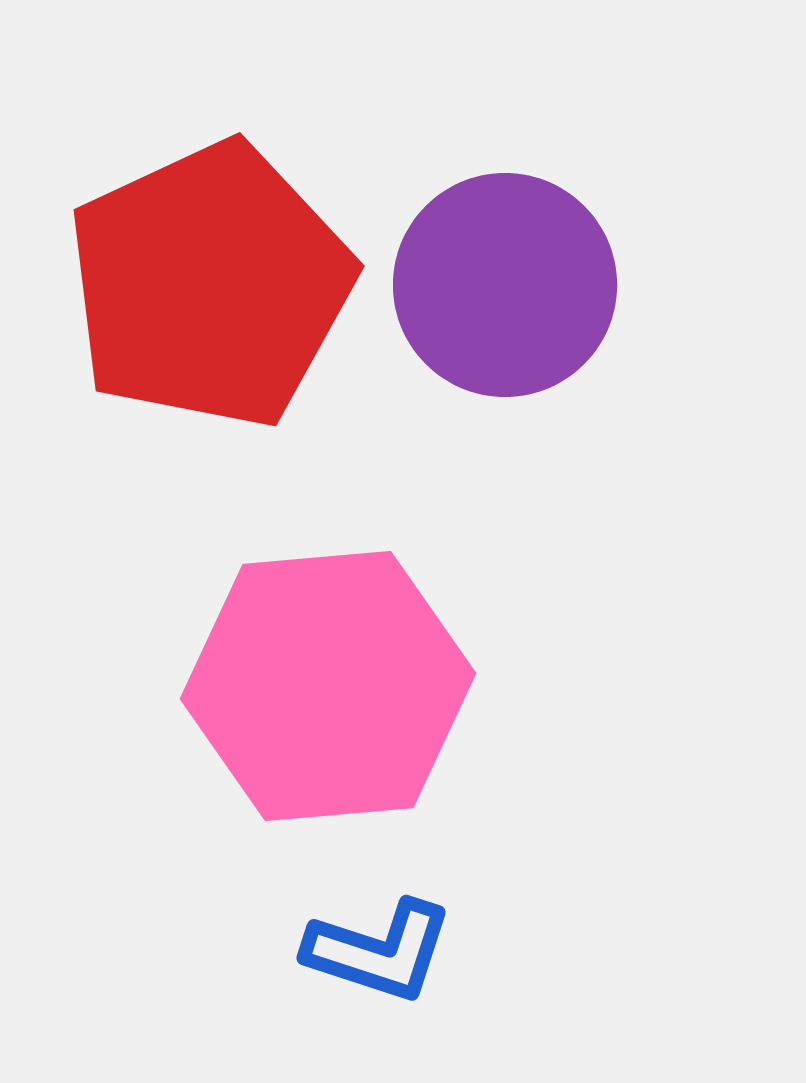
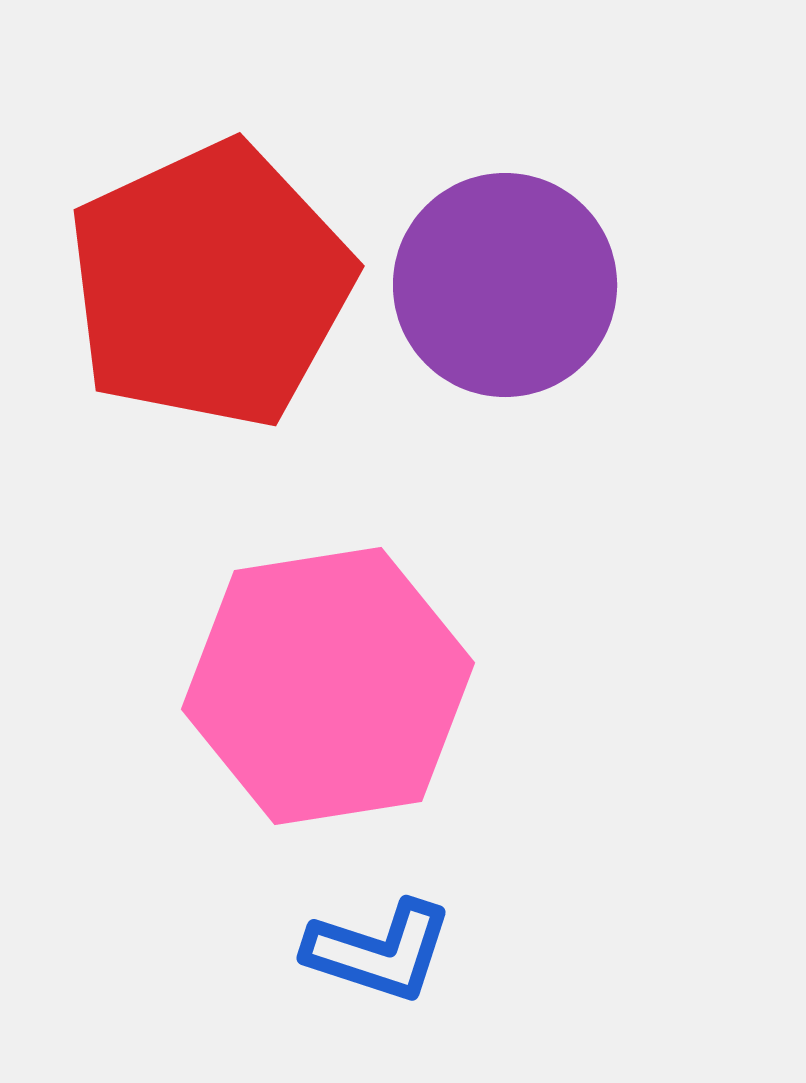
pink hexagon: rotated 4 degrees counterclockwise
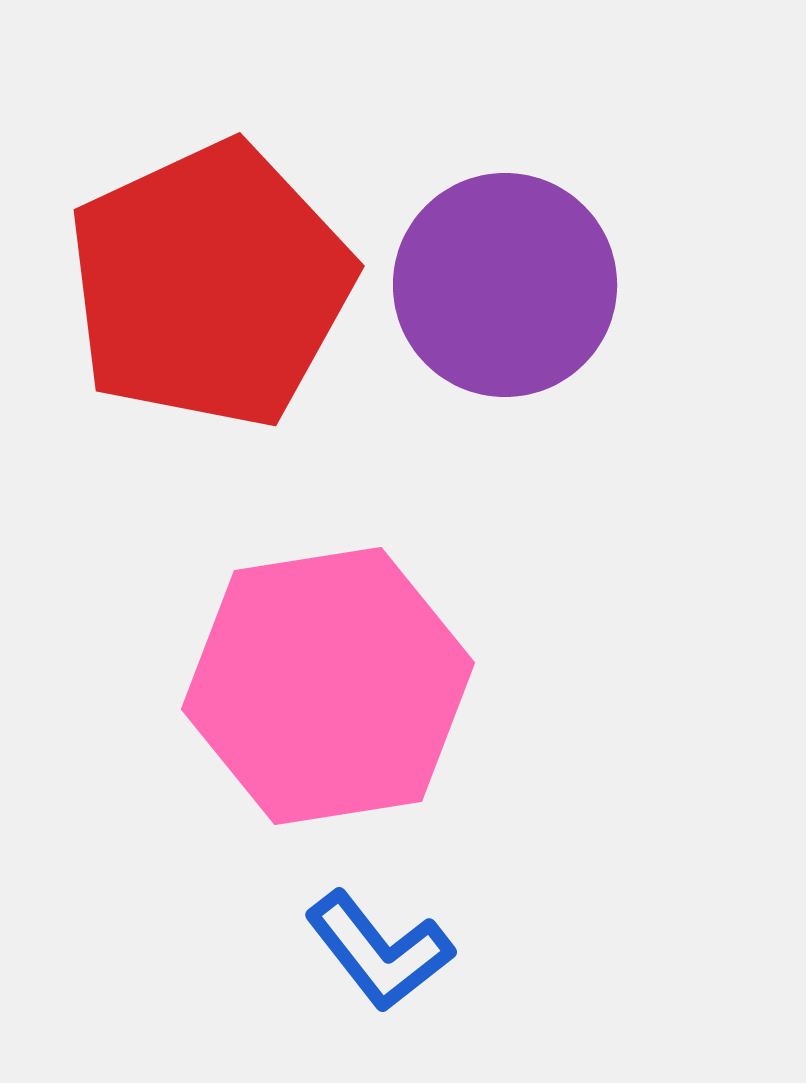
blue L-shape: rotated 34 degrees clockwise
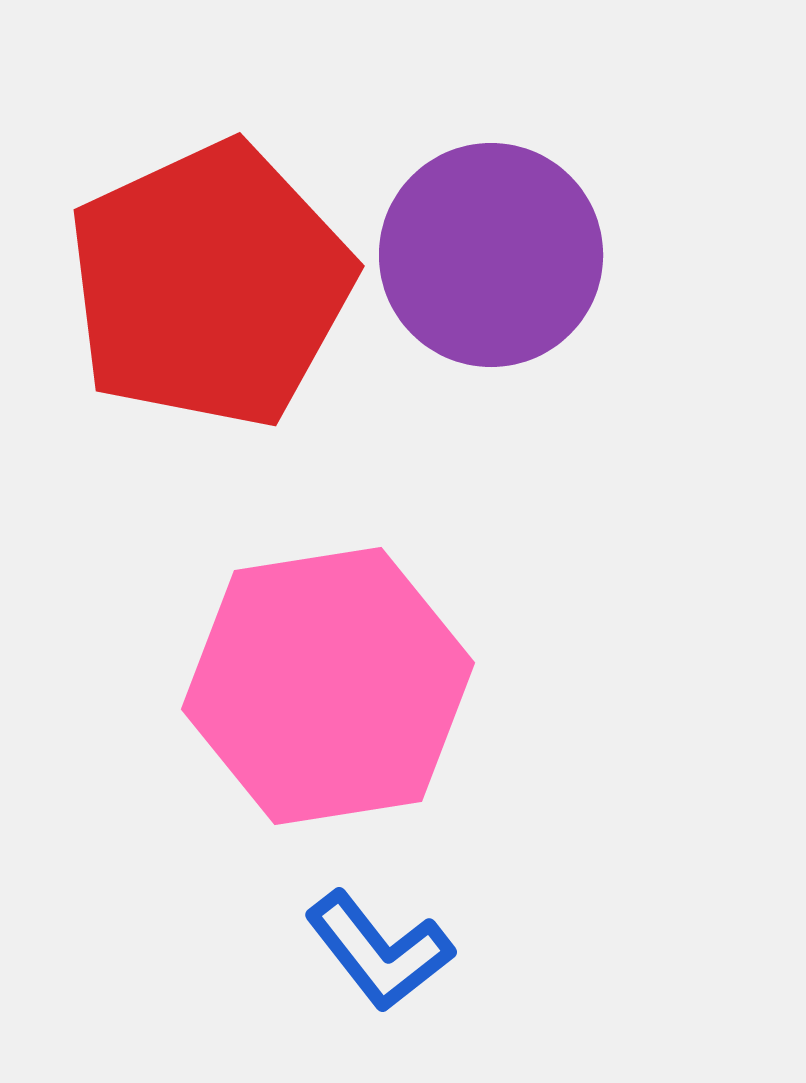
purple circle: moved 14 px left, 30 px up
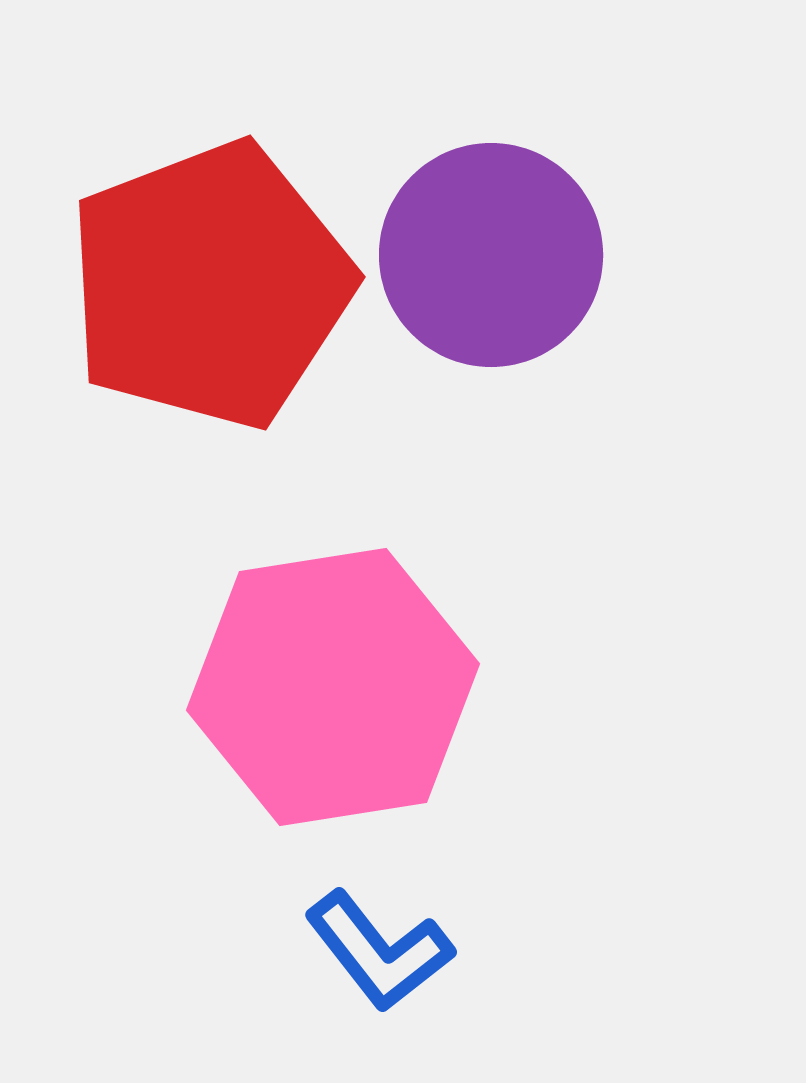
red pentagon: rotated 4 degrees clockwise
pink hexagon: moved 5 px right, 1 px down
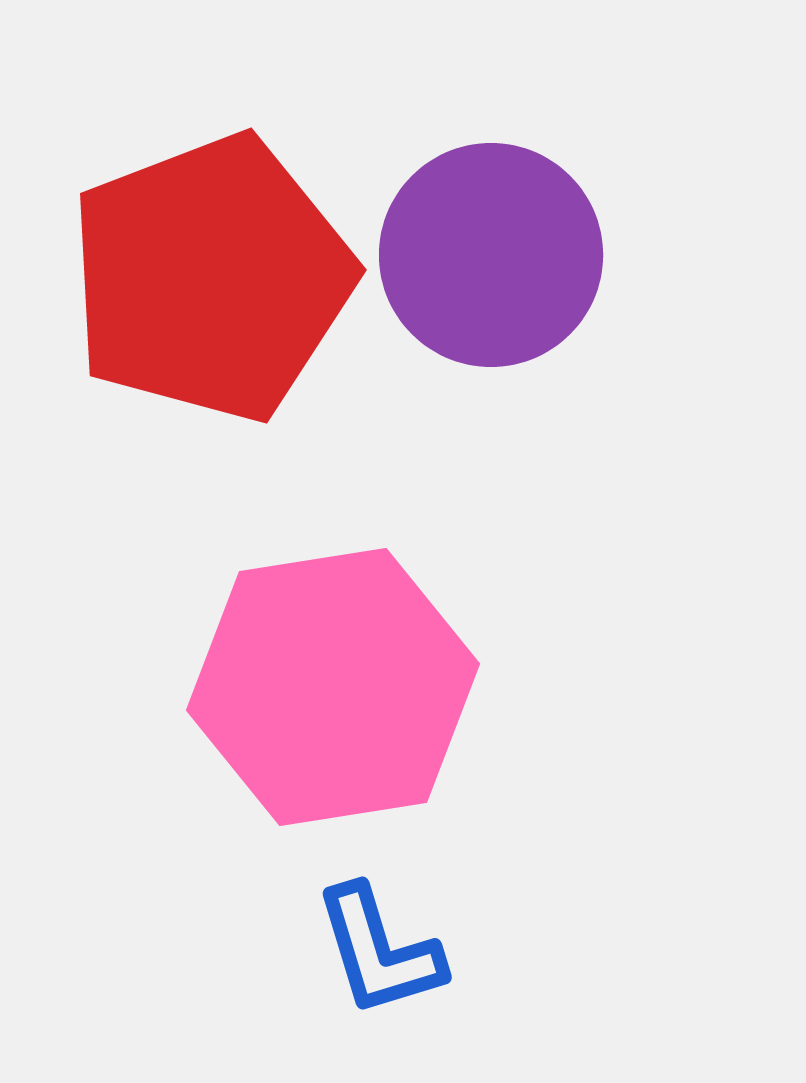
red pentagon: moved 1 px right, 7 px up
blue L-shape: rotated 21 degrees clockwise
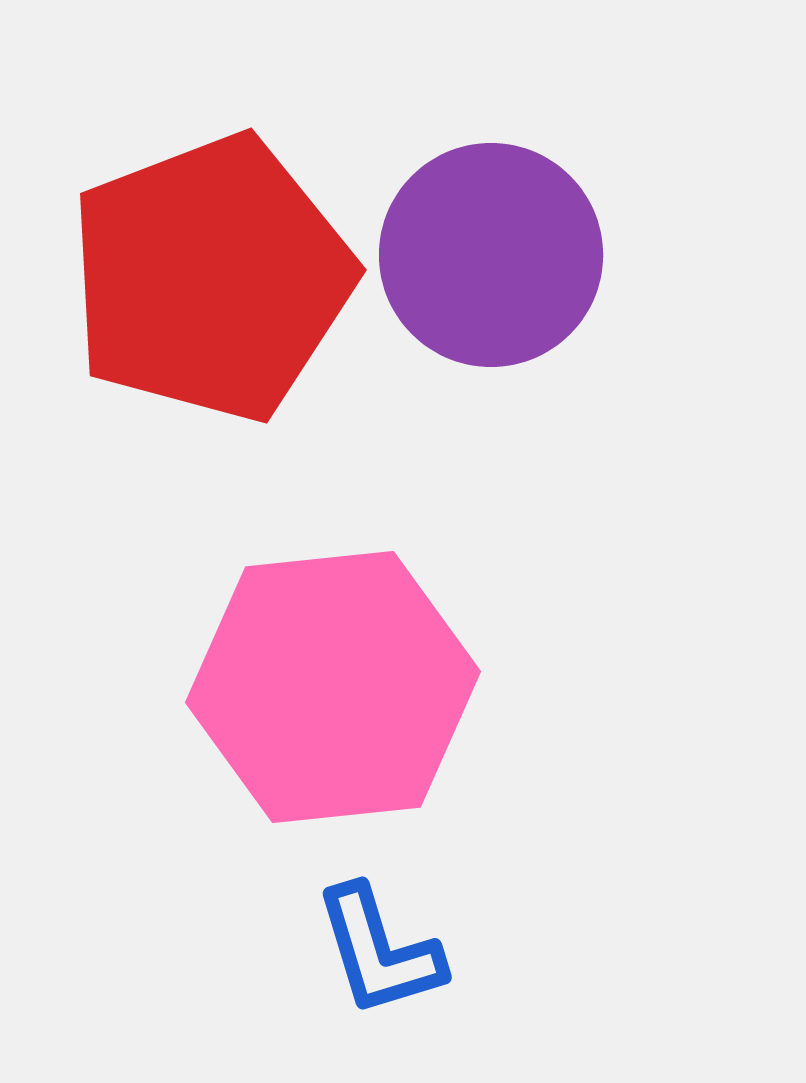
pink hexagon: rotated 3 degrees clockwise
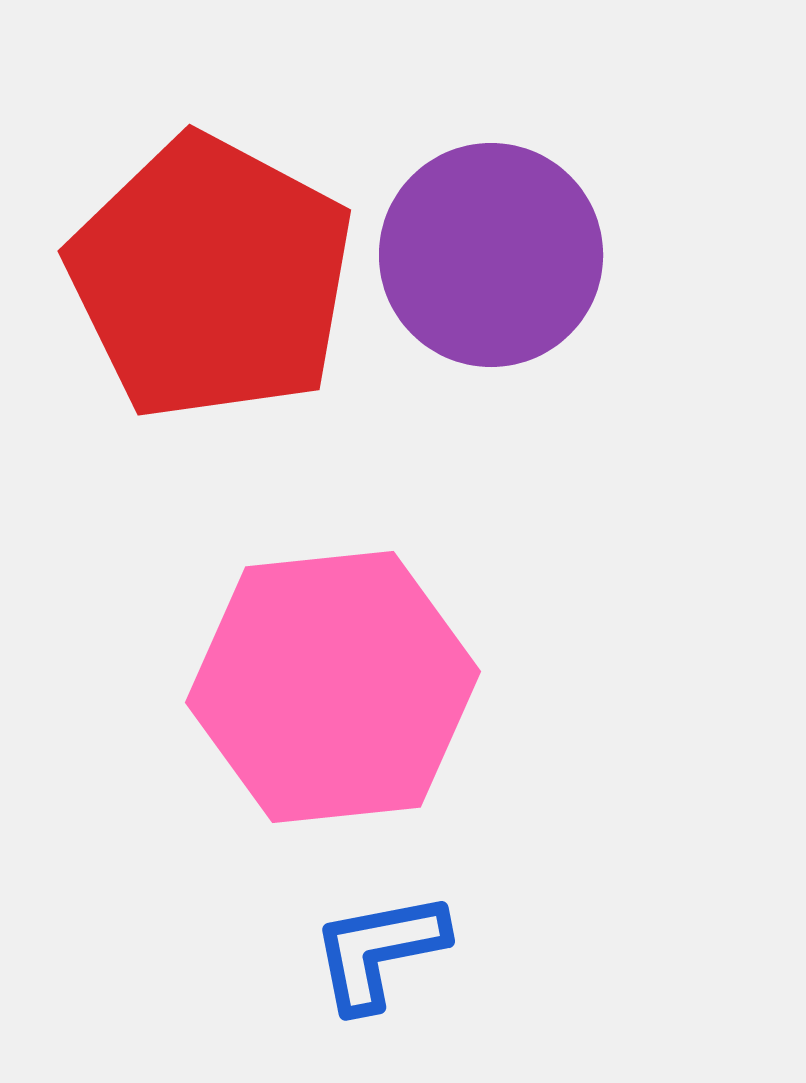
red pentagon: rotated 23 degrees counterclockwise
blue L-shape: rotated 96 degrees clockwise
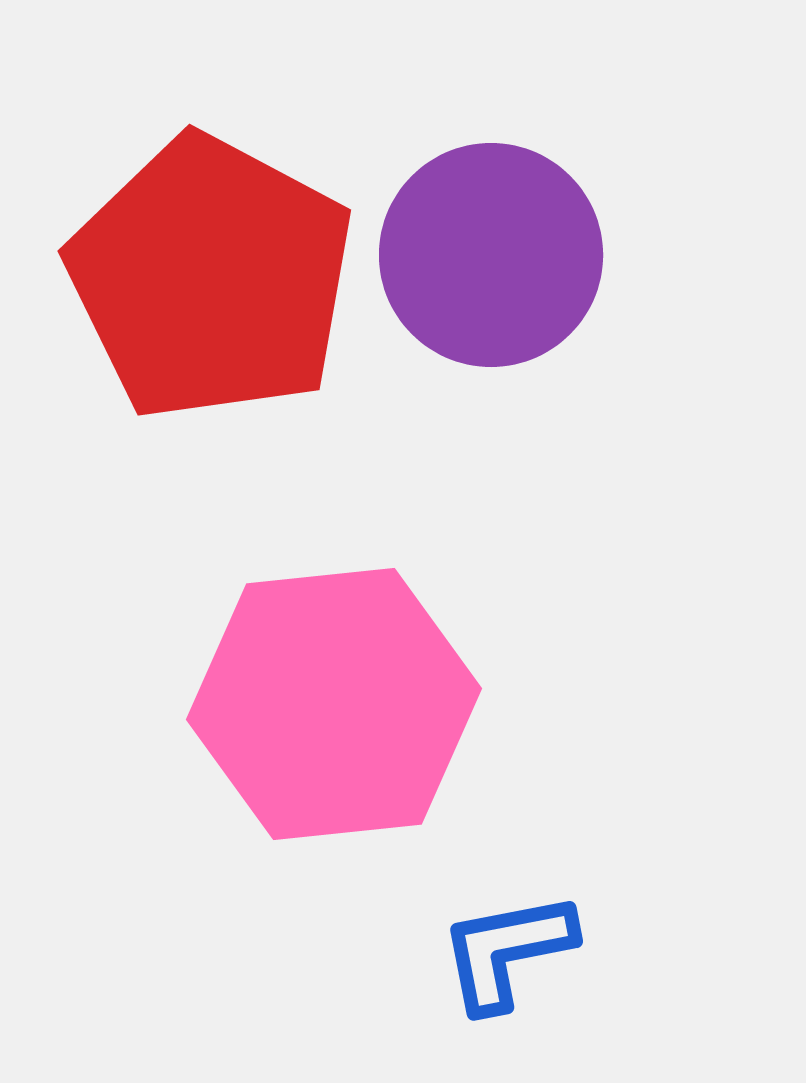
pink hexagon: moved 1 px right, 17 px down
blue L-shape: moved 128 px right
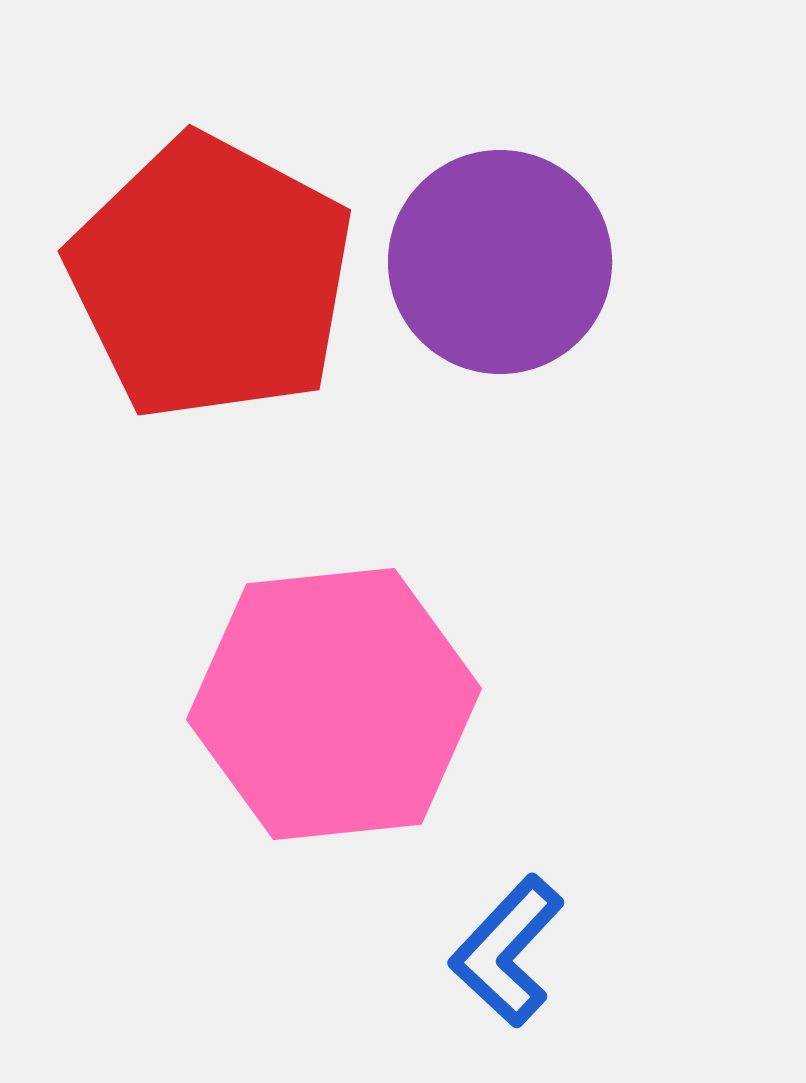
purple circle: moved 9 px right, 7 px down
blue L-shape: rotated 36 degrees counterclockwise
